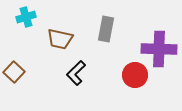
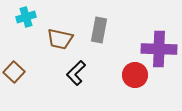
gray rectangle: moved 7 px left, 1 px down
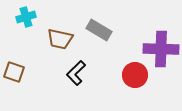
gray rectangle: rotated 70 degrees counterclockwise
purple cross: moved 2 px right
brown square: rotated 25 degrees counterclockwise
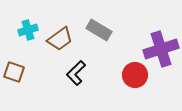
cyan cross: moved 2 px right, 13 px down
brown trapezoid: rotated 48 degrees counterclockwise
purple cross: rotated 20 degrees counterclockwise
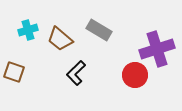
brown trapezoid: rotated 76 degrees clockwise
purple cross: moved 4 px left
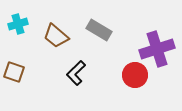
cyan cross: moved 10 px left, 6 px up
brown trapezoid: moved 4 px left, 3 px up
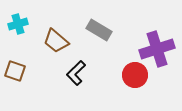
brown trapezoid: moved 5 px down
brown square: moved 1 px right, 1 px up
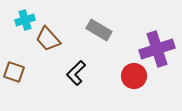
cyan cross: moved 7 px right, 4 px up
brown trapezoid: moved 8 px left, 2 px up; rotated 8 degrees clockwise
brown square: moved 1 px left, 1 px down
red circle: moved 1 px left, 1 px down
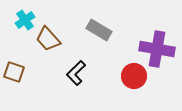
cyan cross: rotated 18 degrees counterclockwise
purple cross: rotated 28 degrees clockwise
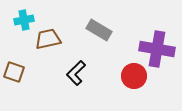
cyan cross: moved 1 px left; rotated 24 degrees clockwise
brown trapezoid: rotated 120 degrees clockwise
